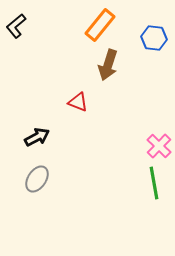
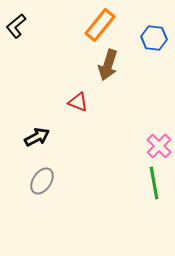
gray ellipse: moved 5 px right, 2 px down
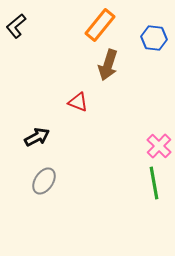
gray ellipse: moved 2 px right
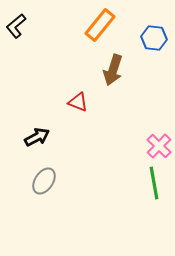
brown arrow: moved 5 px right, 5 px down
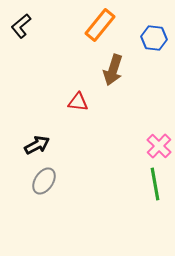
black L-shape: moved 5 px right
red triangle: rotated 15 degrees counterclockwise
black arrow: moved 8 px down
green line: moved 1 px right, 1 px down
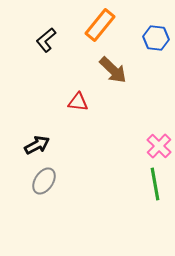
black L-shape: moved 25 px right, 14 px down
blue hexagon: moved 2 px right
brown arrow: rotated 64 degrees counterclockwise
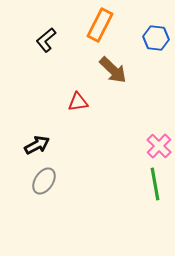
orange rectangle: rotated 12 degrees counterclockwise
red triangle: rotated 15 degrees counterclockwise
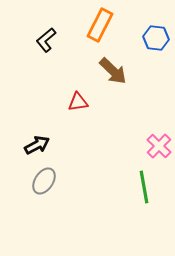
brown arrow: moved 1 px down
green line: moved 11 px left, 3 px down
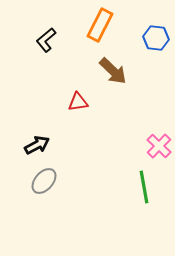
gray ellipse: rotated 8 degrees clockwise
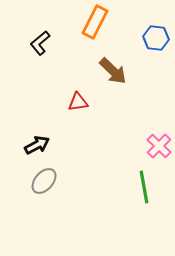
orange rectangle: moved 5 px left, 3 px up
black L-shape: moved 6 px left, 3 px down
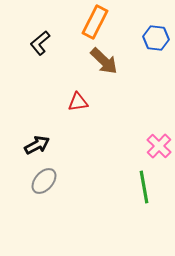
brown arrow: moved 9 px left, 10 px up
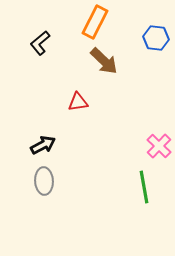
black arrow: moved 6 px right
gray ellipse: rotated 44 degrees counterclockwise
